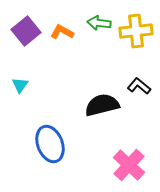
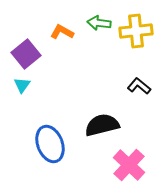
purple square: moved 23 px down
cyan triangle: moved 2 px right
black semicircle: moved 20 px down
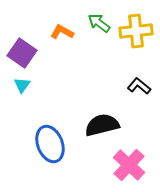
green arrow: rotated 30 degrees clockwise
purple square: moved 4 px left, 1 px up; rotated 16 degrees counterclockwise
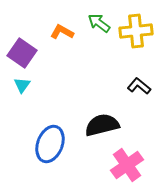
blue ellipse: rotated 42 degrees clockwise
pink cross: moved 2 px left; rotated 12 degrees clockwise
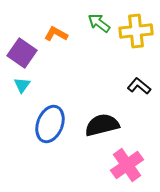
orange L-shape: moved 6 px left, 2 px down
blue ellipse: moved 20 px up
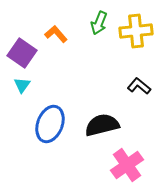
green arrow: rotated 105 degrees counterclockwise
orange L-shape: rotated 20 degrees clockwise
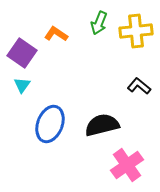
orange L-shape: rotated 15 degrees counterclockwise
